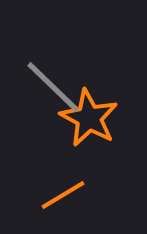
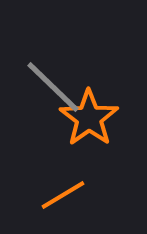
orange star: rotated 8 degrees clockwise
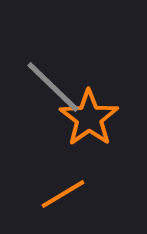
orange line: moved 1 px up
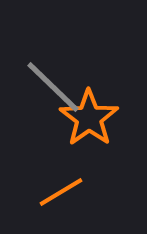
orange line: moved 2 px left, 2 px up
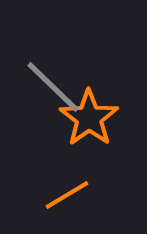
orange line: moved 6 px right, 3 px down
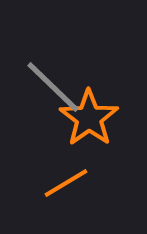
orange line: moved 1 px left, 12 px up
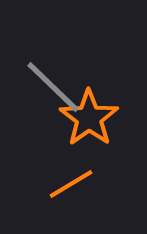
orange line: moved 5 px right, 1 px down
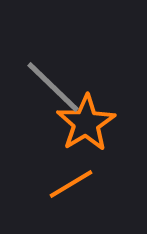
orange star: moved 3 px left, 5 px down; rotated 4 degrees clockwise
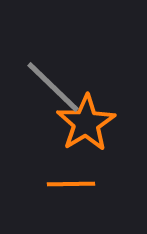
orange line: rotated 30 degrees clockwise
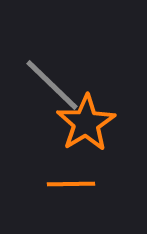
gray line: moved 1 px left, 2 px up
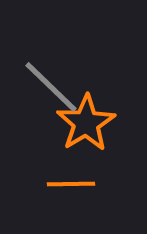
gray line: moved 1 px left, 2 px down
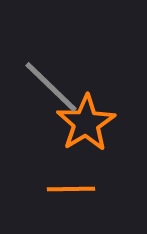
orange line: moved 5 px down
